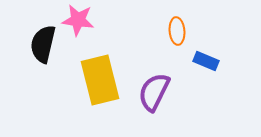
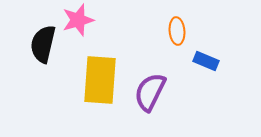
pink star: rotated 24 degrees counterclockwise
yellow rectangle: rotated 18 degrees clockwise
purple semicircle: moved 4 px left
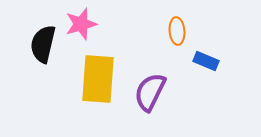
pink star: moved 3 px right, 4 px down
yellow rectangle: moved 2 px left, 1 px up
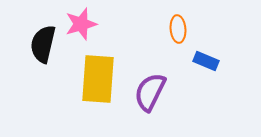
orange ellipse: moved 1 px right, 2 px up
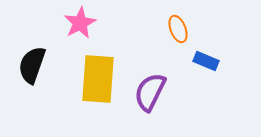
pink star: moved 1 px left, 1 px up; rotated 12 degrees counterclockwise
orange ellipse: rotated 16 degrees counterclockwise
black semicircle: moved 11 px left, 21 px down; rotated 6 degrees clockwise
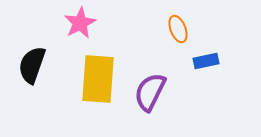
blue rectangle: rotated 35 degrees counterclockwise
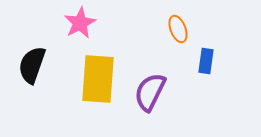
blue rectangle: rotated 70 degrees counterclockwise
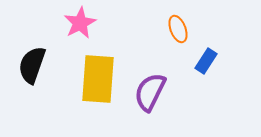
blue rectangle: rotated 25 degrees clockwise
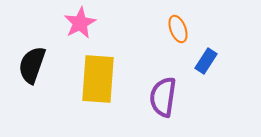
purple semicircle: moved 13 px right, 5 px down; rotated 18 degrees counterclockwise
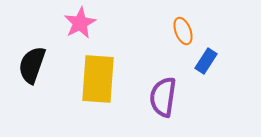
orange ellipse: moved 5 px right, 2 px down
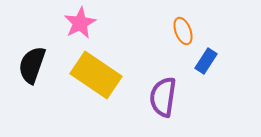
yellow rectangle: moved 2 px left, 4 px up; rotated 60 degrees counterclockwise
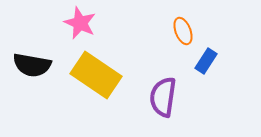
pink star: rotated 20 degrees counterclockwise
black semicircle: rotated 99 degrees counterclockwise
